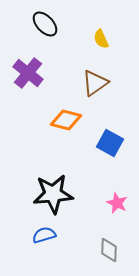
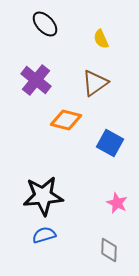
purple cross: moved 8 px right, 7 px down
black star: moved 10 px left, 2 px down
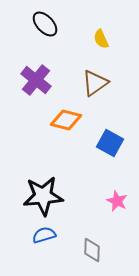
pink star: moved 2 px up
gray diamond: moved 17 px left
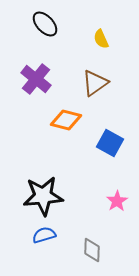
purple cross: moved 1 px up
pink star: rotated 15 degrees clockwise
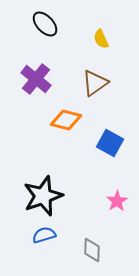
black star: rotated 15 degrees counterclockwise
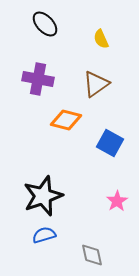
purple cross: moved 2 px right; rotated 28 degrees counterclockwise
brown triangle: moved 1 px right, 1 px down
gray diamond: moved 5 px down; rotated 15 degrees counterclockwise
